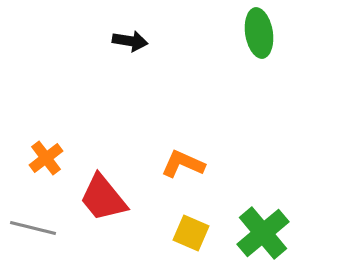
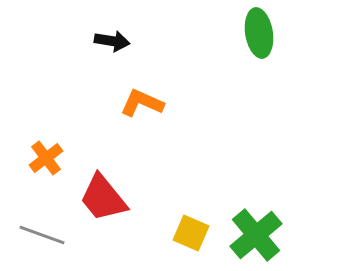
black arrow: moved 18 px left
orange L-shape: moved 41 px left, 61 px up
gray line: moved 9 px right, 7 px down; rotated 6 degrees clockwise
green cross: moved 7 px left, 2 px down
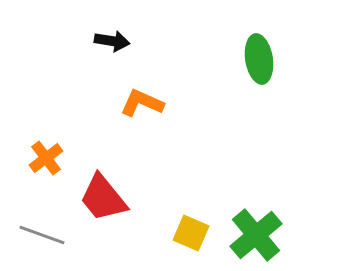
green ellipse: moved 26 px down
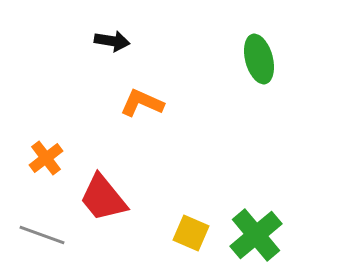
green ellipse: rotated 6 degrees counterclockwise
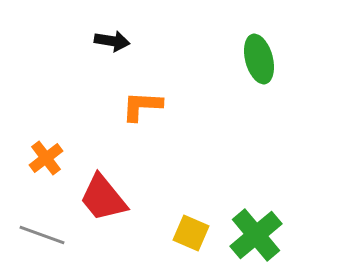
orange L-shape: moved 3 px down; rotated 21 degrees counterclockwise
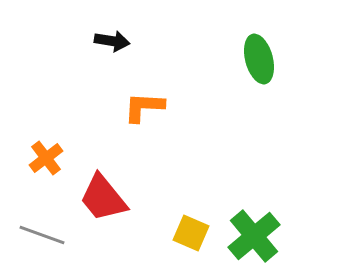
orange L-shape: moved 2 px right, 1 px down
green cross: moved 2 px left, 1 px down
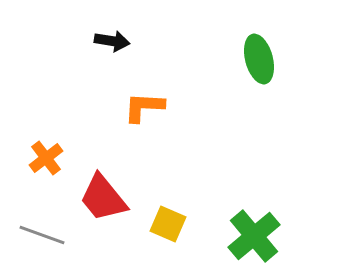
yellow square: moved 23 px left, 9 px up
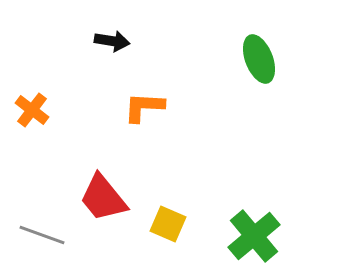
green ellipse: rotated 6 degrees counterclockwise
orange cross: moved 14 px left, 48 px up; rotated 16 degrees counterclockwise
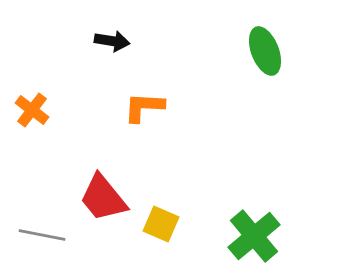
green ellipse: moved 6 px right, 8 px up
yellow square: moved 7 px left
gray line: rotated 9 degrees counterclockwise
